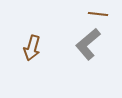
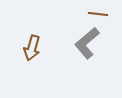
gray L-shape: moved 1 px left, 1 px up
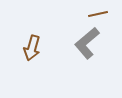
brown line: rotated 18 degrees counterclockwise
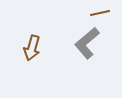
brown line: moved 2 px right, 1 px up
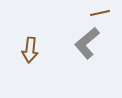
brown arrow: moved 2 px left, 2 px down; rotated 10 degrees counterclockwise
